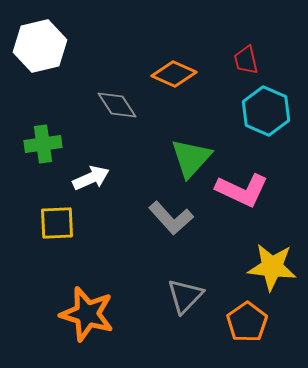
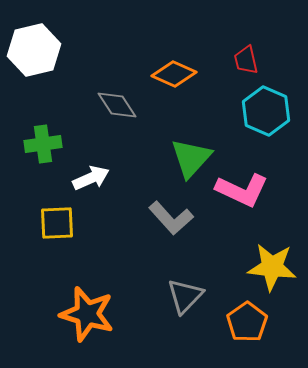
white hexagon: moved 6 px left, 4 px down
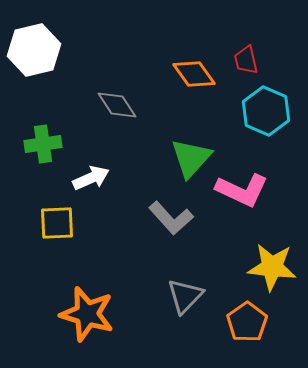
orange diamond: moved 20 px right; rotated 30 degrees clockwise
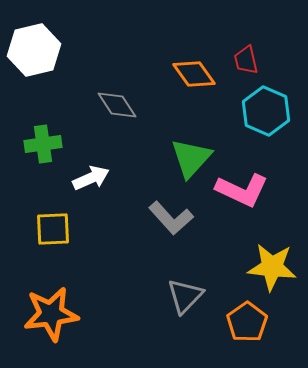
yellow square: moved 4 px left, 6 px down
orange star: moved 36 px left; rotated 24 degrees counterclockwise
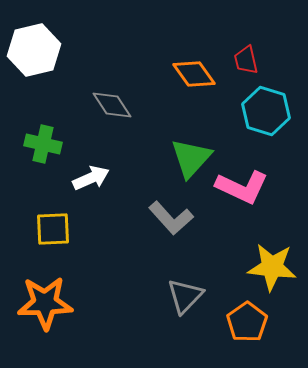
gray diamond: moved 5 px left
cyan hexagon: rotated 6 degrees counterclockwise
green cross: rotated 21 degrees clockwise
pink L-shape: moved 3 px up
orange star: moved 6 px left, 11 px up; rotated 6 degrees clockwise
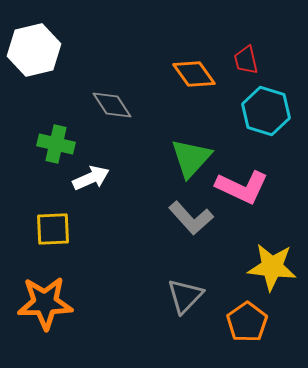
green cross: moved 13 px right
gray L-shape: moved 20 px right
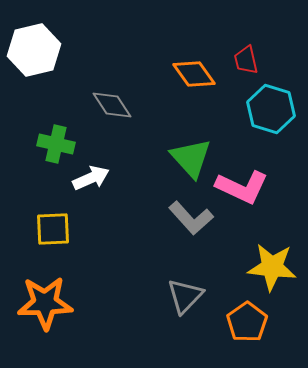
cyan hexagon: moved 5 px right, 2 px up
green triangle: rotated 24 degrees counterclockwise
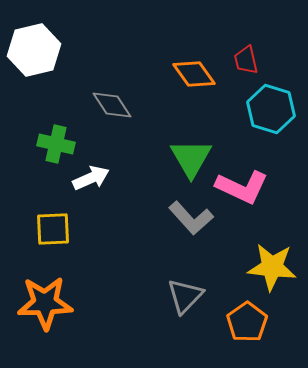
green triangle: rotated 12 degrees clockwise
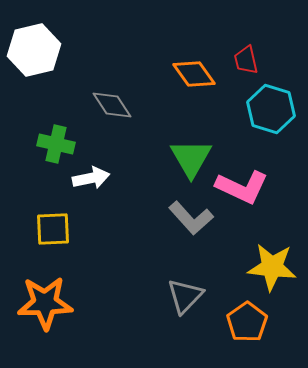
white arrow: rotated 12 degrees clockwise
